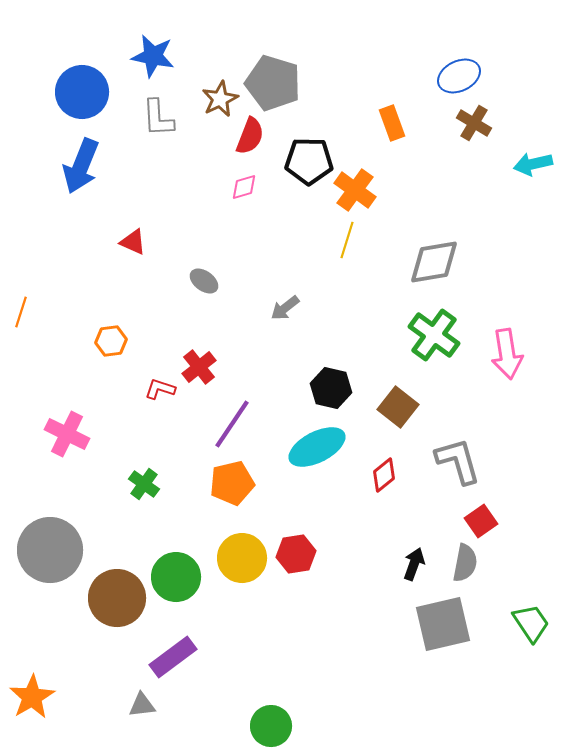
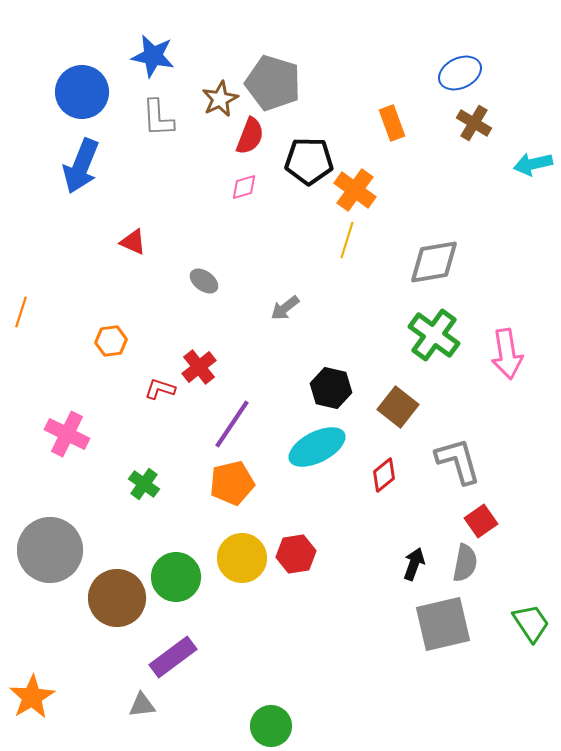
blue ellipse at (459, 76): moved 1 px right, 3 px up
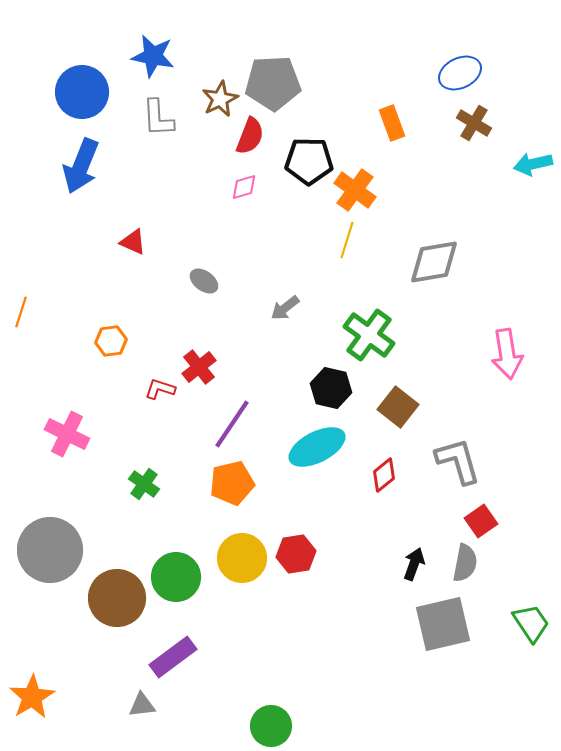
gray pentagon at (273, 83): rotated 20 degrees counterclockwise
green cross at (434, 335): moved 65 px left
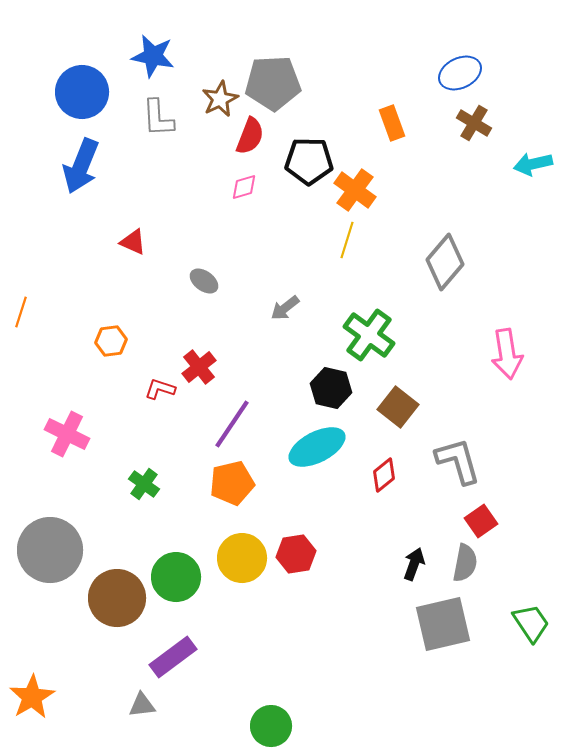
gray diamond at (434, 262): moved 11 px right; rotated 40 degrees counterclockwise
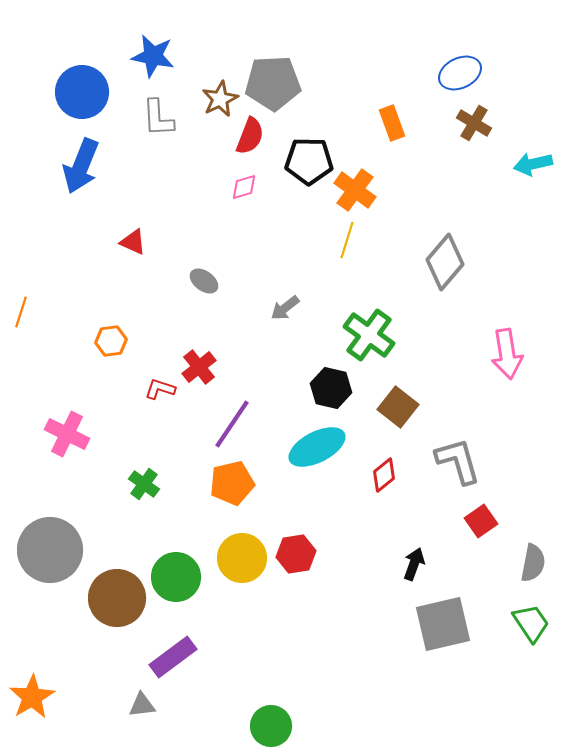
gray semicircle at (465, 563): moved 68 px right
